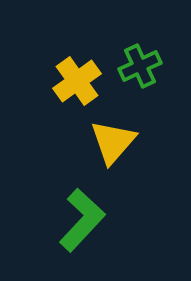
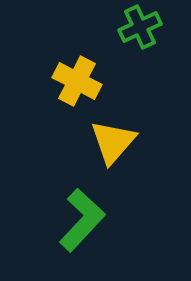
green cross: moved 39 px up
yellow cross: rotated 27 degrees counterclockwise
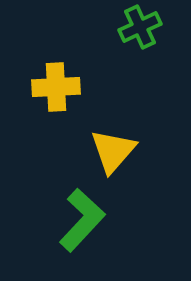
yellow cross: moved 21 px left, 6 px down; rotated 30 degrees counterclockwise
yellow triangle: moved 9 px down
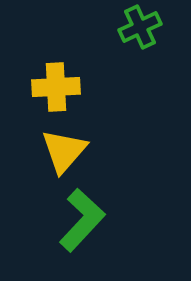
yellow triangle: moved 49 px left
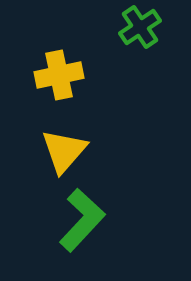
green cross: rotated 9 degrees counterclockwise
yellow cross: moved 3 px right, 12 px up; rotated 9 degrees counterclockwise
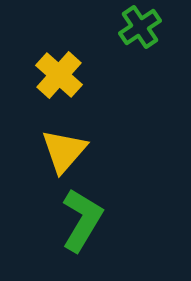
yellow cross: rotated 36 degrees counterclockwise
green L-shape: rotated 12 degrees counterclockwise
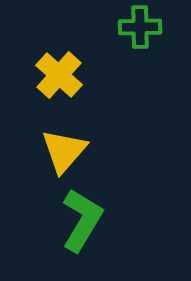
green cross: rotated 33 degrees clockwise
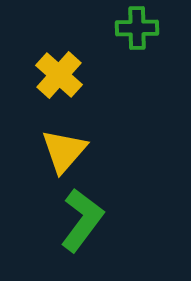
green cross: moved 3 px left, 1 px down
green L-shape: rotated 6 degrees clockwise
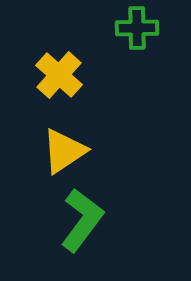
yellow triangle: rotated 15 degrees clockwise
